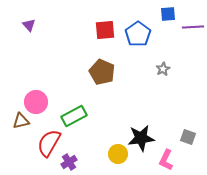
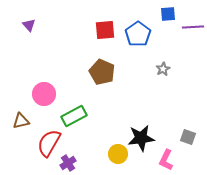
pink circle: moved 8 px right, 8 px up
purple cross: moved 1 px left, 1 px down
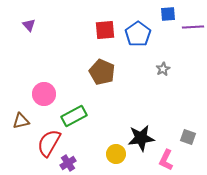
yellow circle: moved 2 px left
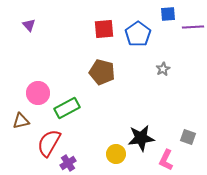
red square: moved 1 px left, 1 px up
brown pentagon: rotated 10 degrees counterclockwise
pink circle: moved 6 px left, 1 px up
green rectangle: moved 7 px left, 8 px up
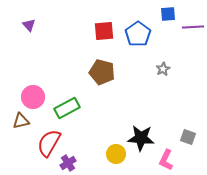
red square: moved 2 px down
pink circle: moved 5 px left, 4 px down
black star: rotated 12 degrees clockwise
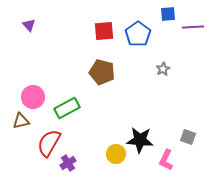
black star: moved 1 px left, 2 px down
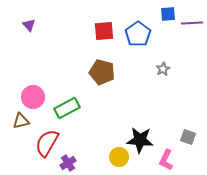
purple line: moved 1 px left, 4 px up
red semicircle: moved 2 px left
yellow circle: moved 3 px right, 3 px down
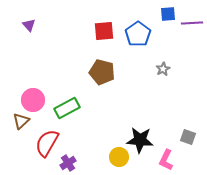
pink circle: moved 3 px down
brown triangle: rotated 30 degrees counterclockwise
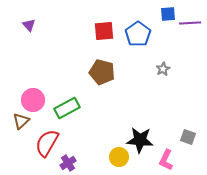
purple line: moved 2 px left
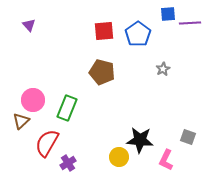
green rectangle: rotated 40 degrees counterclockwise
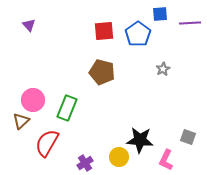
blue square: moved 8 px left
purple cross: moved 17 px right
